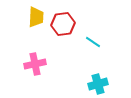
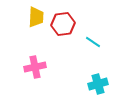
pink cross: moved 3 px down
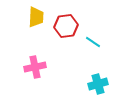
red hexagon: moved 3 px right, 2 px down
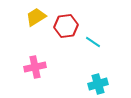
yellow trapezoid: rotated 125 degrees counterclockwise
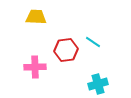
yellow trapezoid: rotated 35 degrees clockwise
red hexagon: moved 24 px down
pink cross: rotated 10 degrees clockwise
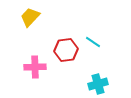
yellow trapezoid: moved 6 px left; rotated 50 degrees counterclockwise
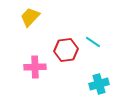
cyan cross: moved 1 px right
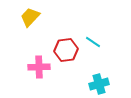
pink cross: moved 4 px right
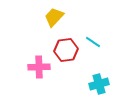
yellow trapezoid: moved 24 px right
